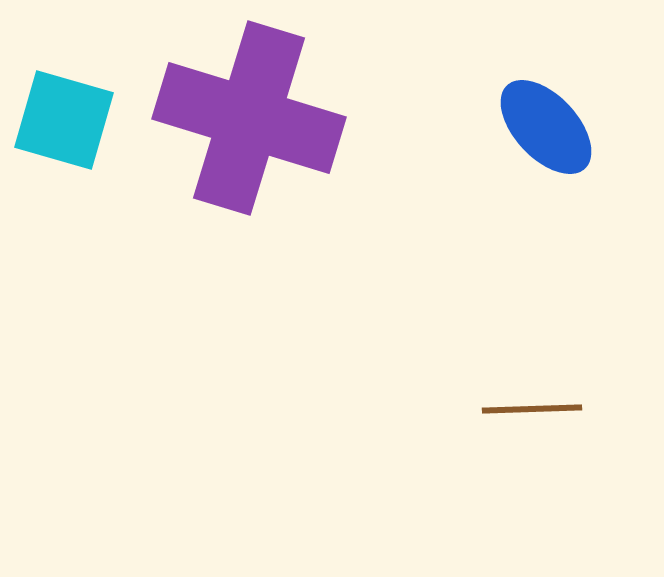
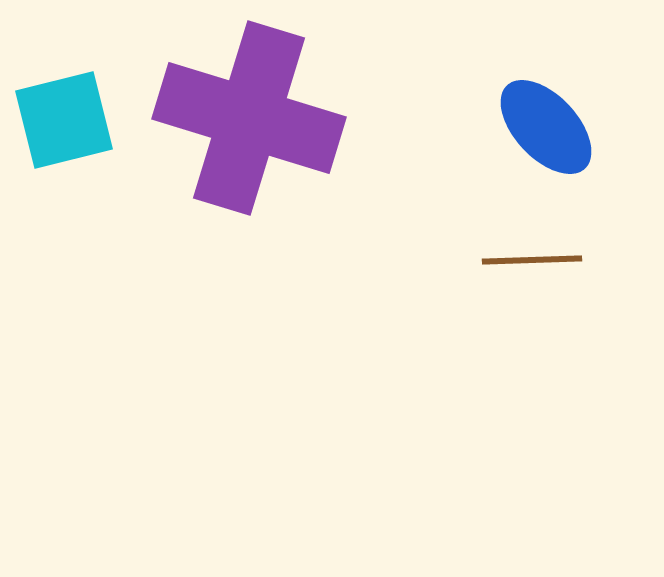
cyan square: rotated 30 degrees counterclockwise
brown line: moved 149 px up
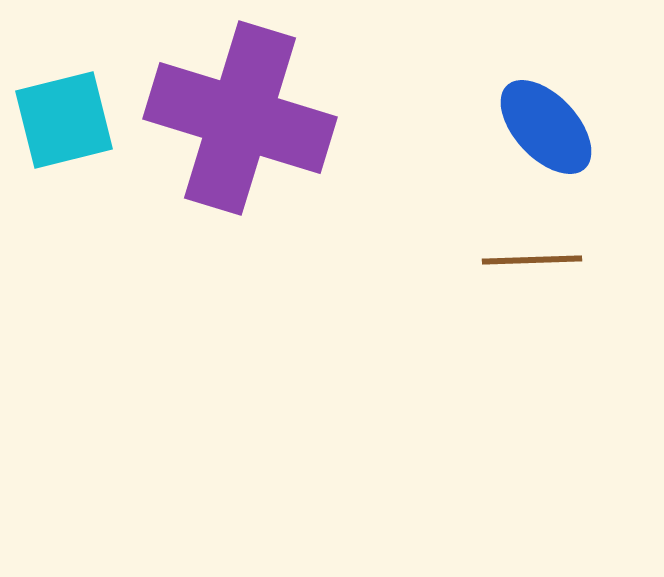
purple cross: moved 9 px left
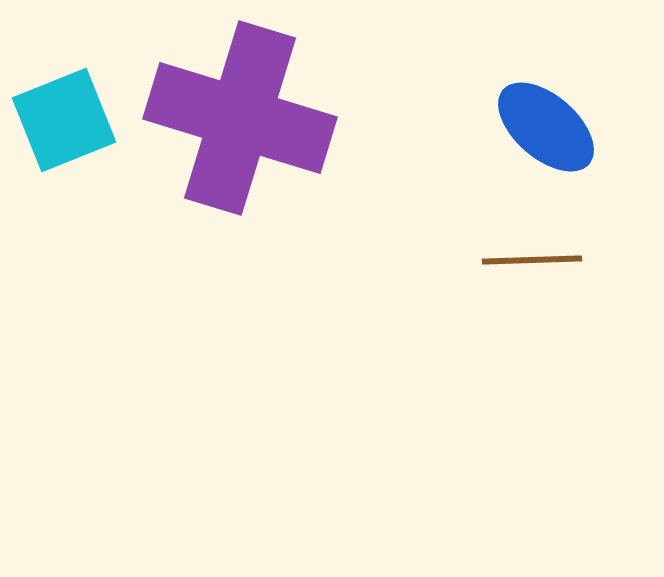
cyan square: rotated 8 degrees counterclockwise
blue ellipse: rotated 6 degrees counterclockwise
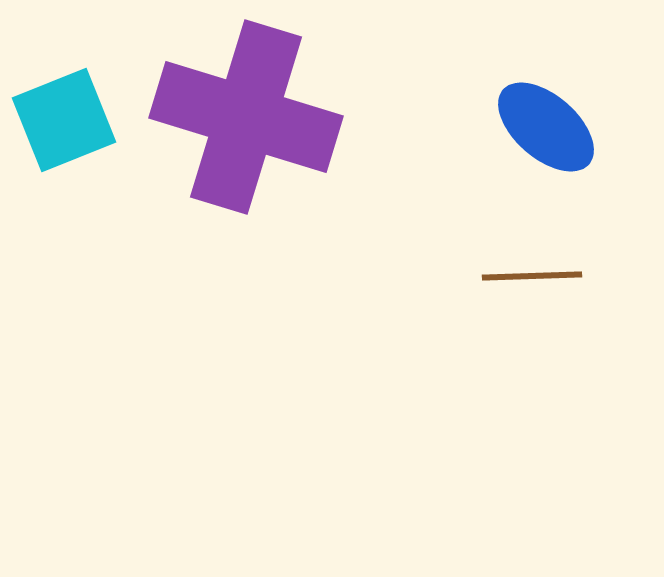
purple cross: moved 6 px right, 1 px up
brown line: moved 16 px down
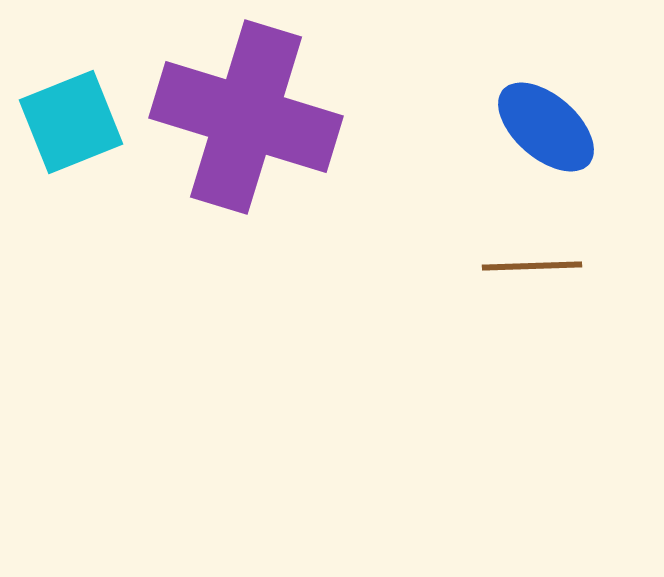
cyan square: moved 7 px right, 2 px down
brown line: moved 10 px up
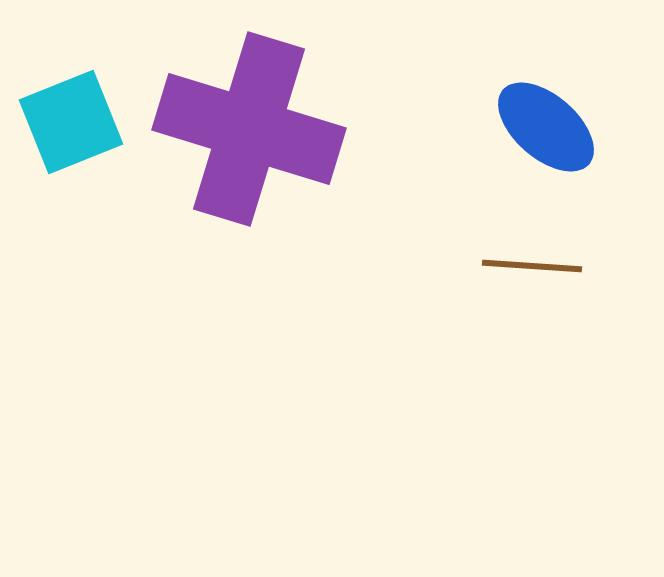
purple cross: moved 3 px right, 12 px down
brown line: rotated 6 degrees clockwise
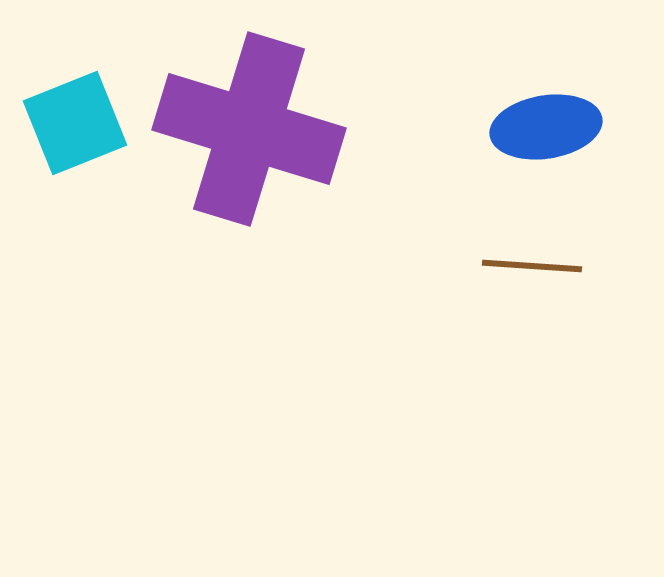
cyan square: moved 4 px right, 1 px down
blue ellipse: rotated 50 degrees counterclockwise
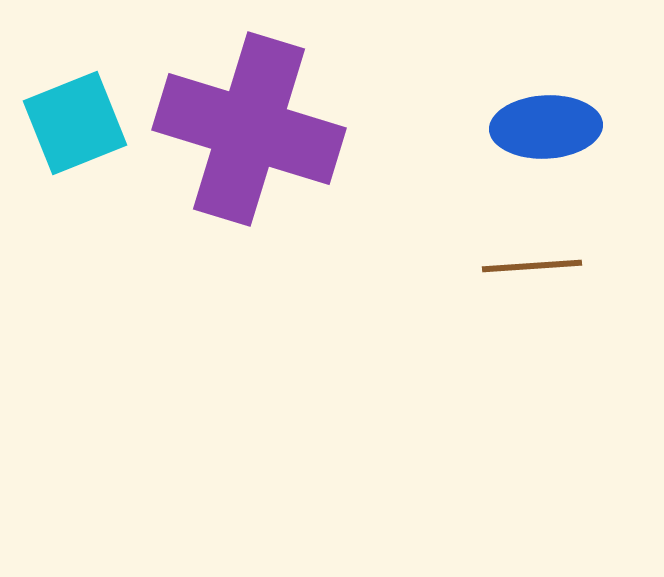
blue ellipse: rotated 6 degrees clockwise
brown line: rotated 8 degrees counterclockwise
